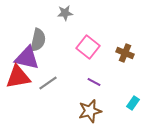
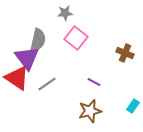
pink square: moved 12 px left, 9 px up
purple triangle: rotated 40 degrees clockwise
red triangle: moved 1 px left, 1 px down; rotated 44 degrees clockwise
gray line: moved 1 px left, 1 px down
cyan rectangle: moved 3 px down
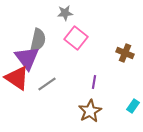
purple line: rotated 72 degrees clockwise
brown star: rotated 15 degrees counterclockwise
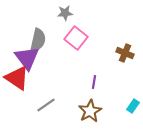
gray line: moved 1 px left, 21 px down
